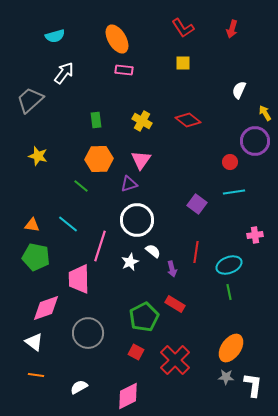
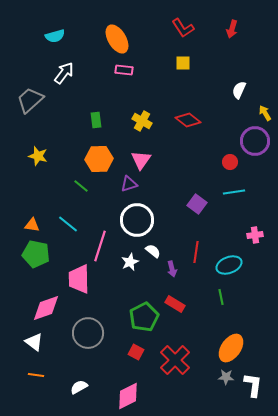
green pentagon at (36, 257): moved 3 px up
green line at (229, 292): moved 8 px left, 5 px down
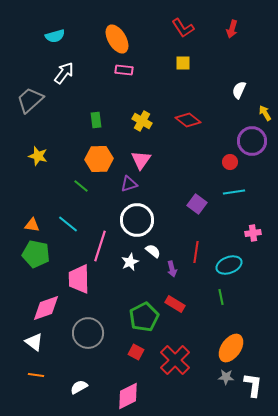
purple circle at (255, 141): moved 3 px left
pink cross at (255, 235): moved 2 px left, 2 px up
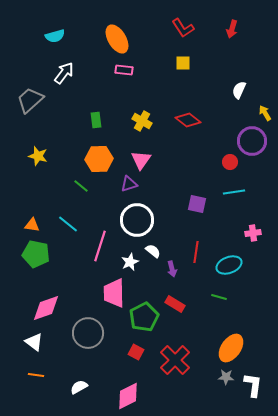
purple square at (197, 204): rotated 24 degrees counterclockwise
pink trapezoid at (79, 279): moved 35 px right, 14 px down
green line at (221, 297): moved 2 px left; rotated 63 degrees counterclockwise
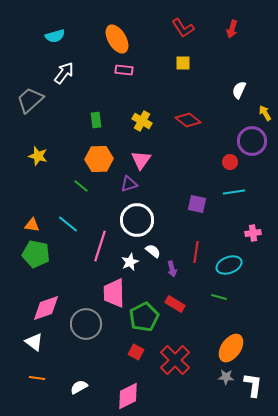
gray circle at (88, 333): moved 2 px left, 9 px up
orange line at (36, 375): moved 1 px right, 3 px down
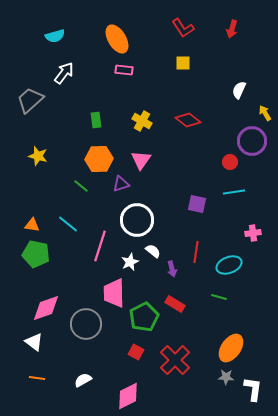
purple triangle at (129, 184): moved 8 px left
white L-shape at (253, 385): moved 4 px down
white semicircle at (79, 387): moved 4 px right, 7 px up
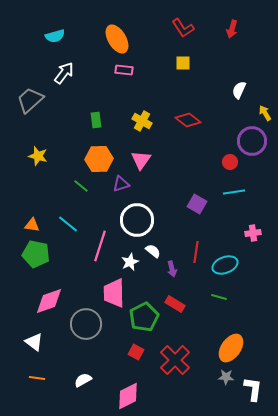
purple square at (197, 204): rotated 18 degrees clockwise
cyan ellipse at (229, 265): moved 4 px left
pink diamond at (46, 308): moved 3 px right, 7 px up
